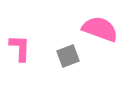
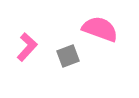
pink L-shape: moved 7 px right, 1 px up; rotated 40 degrees clockwise
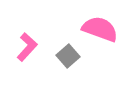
gray square: rotated 20 degrees counterclockwise
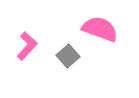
pink L-shape: moved 1 px up
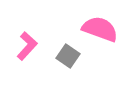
gray square: rotated 15 degrees counterclockwise
